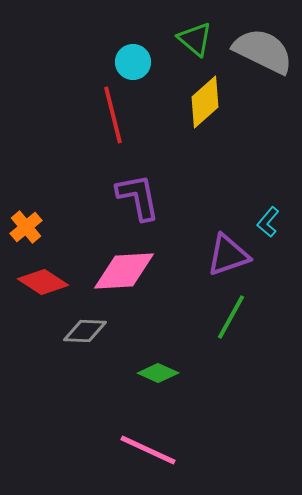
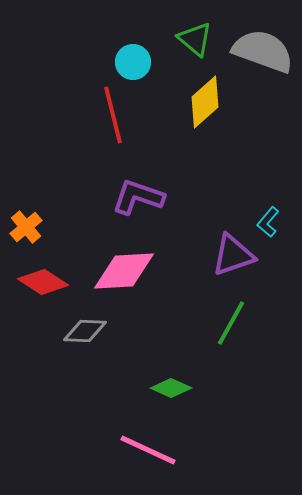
gray semicircle: rotated 6 degrees counterclockwise
purple L-shape: rotated 60 degrees counterclockwise
purple triangle: moved 5 px right
green line: moved 6 px down
green diamond: moved 13 px right, 15 px down
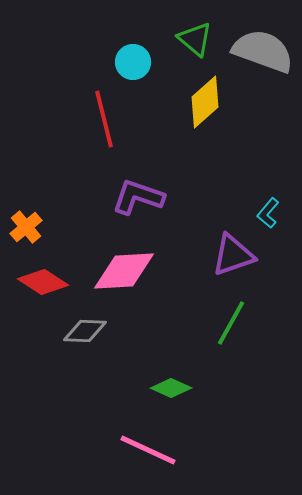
red line: moved 9 px left, 4 px down
cyan L-shape: moved 9 px up
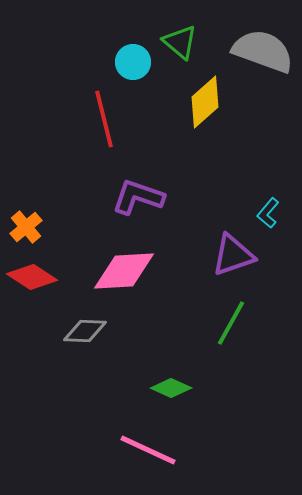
green triangle: moved 15 px left, 3 px down
red diamond: moved 11 px left, 5 px up
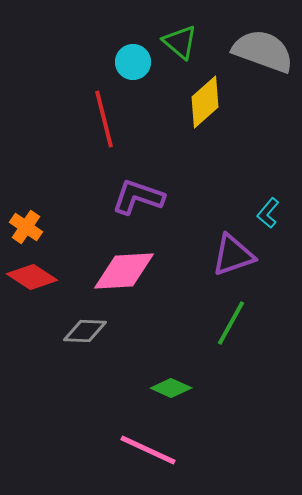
orange cross: rotated 16 degrees counterclockwise
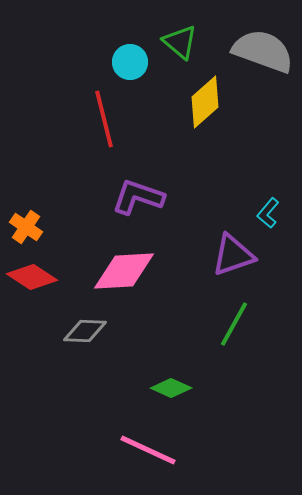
cyan circle: moved 3 px left
green line: moved 3 px right, 1 px down
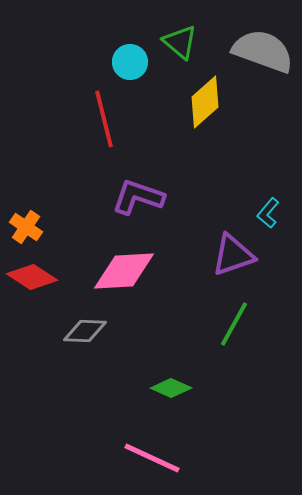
pink line: moved 4 px right, 8 px down
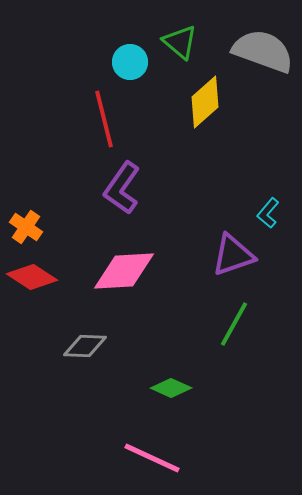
purple L-shape: moved 16 px left, 9 px up; rotated 74 degrees counterclockwise
gray diamond: moved 15 px down
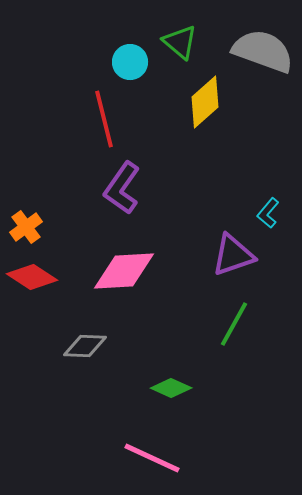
orange cross: rotated 20 degrees clockwise
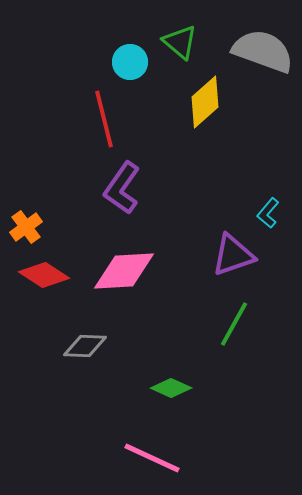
red diamond: moved 12 px right, 2 px up
